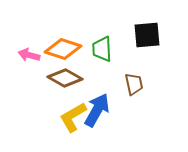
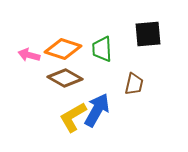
black square: moved 1 px right, 1 px up
brown trapezoid: rotated 25 degrees clockwise
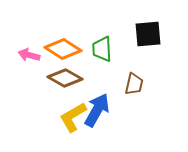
orange diamond: rotated 15 degrees clockwise
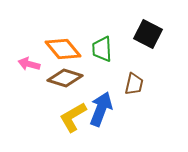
black square: rotated 32 degrees clockwise
orange diamond: rotated 18 degrees clockwise
pink arrow: moved 9 px down
brown diamond: rotated 12 degrees counterclockwise
blue arrow: moved 4 px right, 1 px up; rotated 8 degrees counterclockwise
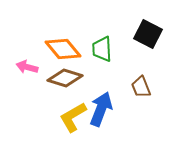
pink arrow: moved 2 px left, 3 px down
brown trapezoid: moved 7 px right, 3 px down; rotated 145 degrees clockwise
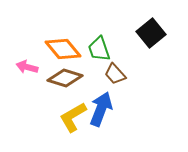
black square: moved 3 px right, 1 px up; rotated 24 degrees clockwise
green trapezoid: moved 3 px left; rotated 16 degrees counterclockwise
brown trapezoid: moved 26 px left, 13 px up; rotated 20 degrees counterclockwise
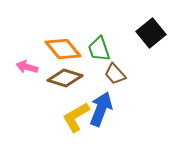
yellow L-shape: moved 3 px right
